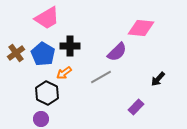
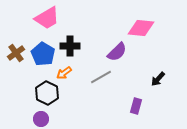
purple rectangle: moved 1 px up; rotated 28 degrees counterclockwise
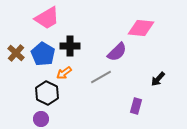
brown cross: rotated 12 degrees counterclockwise
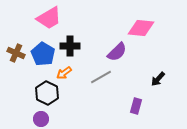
pink trapezoid: moved 2 px right
brown cross: rotated 18 degrees counterclockwise
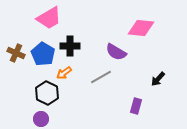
purple semicircle: moved 1 px left; rotated 75 degrees clockwise
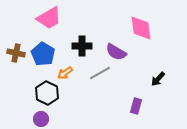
pink diamond: rotated 76 degrees clockwise
black cross: moved 12 px right
brown cross: rotated 12 degrees counterclockwise
orange arrow: moved 1 px right
gray line: moved 1 px left, 4 px up
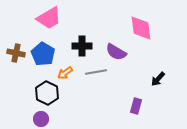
gray line: moved 4 px left, 1 px up; rotated 20 degrees clockwise
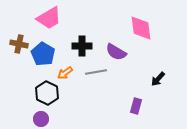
brown cross: moved 3 px right, 9 px up
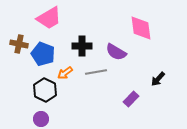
blue pentagon: rotated 10 degrees counterclockwise
black hexagon: moved 2 px left, 3 px up
purple rectangle: moved 5 px left, 7 px up; rotated 28 degrees clockwise
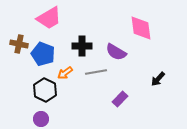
purple rectangle: moved 11 px left
